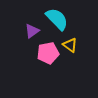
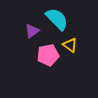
pink pentagon: moved 2 px down
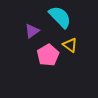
cyan semicircle: moved 3 px right, 2 px up
pink pentagon: rotated 20 degrees counterclockwise
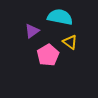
cyan semicircle: rotated 35 degrees counterclockwise
yellow triangle: moved 3 px up
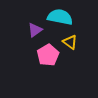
purple triangle: moved 3 px right, 1 px up
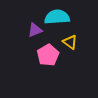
cyan semicircle: moved 3 px left; rotated 15 degrees counterclockwise
purple triangle: rotated 14 degrees clockwise
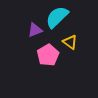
cyan semicircle: rotated 40 degrees counterclockwise
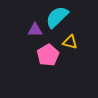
purple triangle: rotated 21 degrees clockwise
yellow triangle: rotated 21 degrees counterclockwise
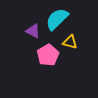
cyan semicircle: moved 2 px down
purple triangle: moved 2 px left, 1 px down; rotated 28 degrees clockwise
